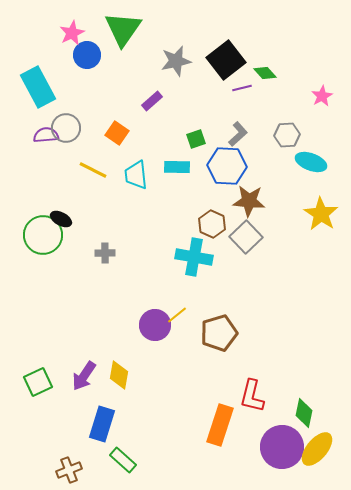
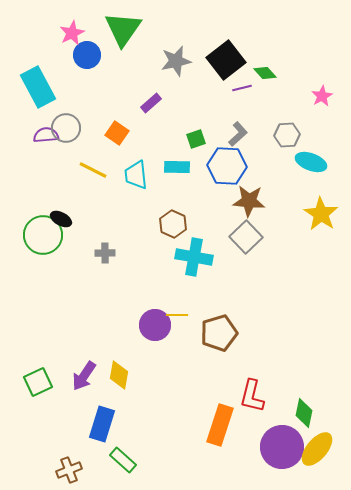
purple rectangle at (152, 101): moved 1 px left, 2 px down
brown hexagon at (212, 224): moved 39 px left
yellow line at (177, 315): rotated 40 degrees clockwise
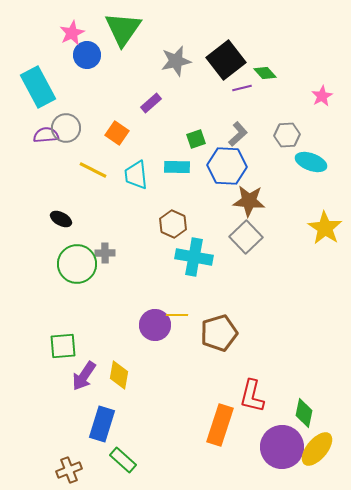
yellow star at (321, 214): moved 4 px right, 14 px down
green circle at (43, 235): moved 34 px right, 29 px down
green square at (38, 382): moved 25 px right, 36 px up; rotated 20 degrees clockwise
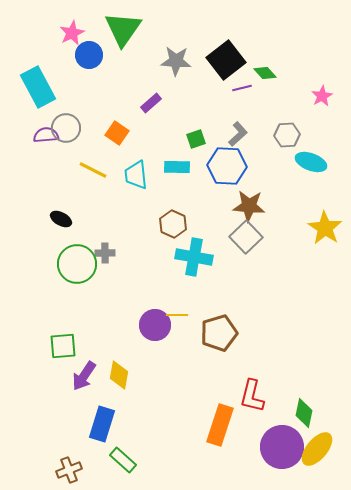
blue circle at (87, 55): moved 2 px right
gray star at (176, 61): rotated 16 degrees clockwise
brown star at (249, 201): moved 5 px down
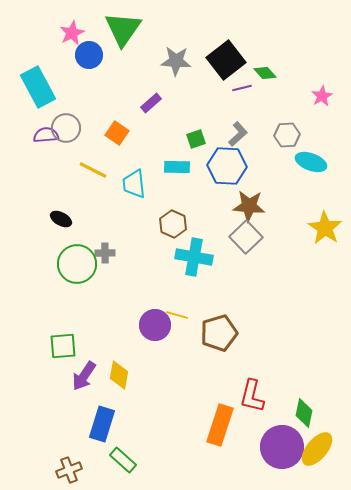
cyan trapezoid at (136, 175): moved 2 px left, 9 px down
yellow line at (177, 315): rotated 15 degrees clockwise
